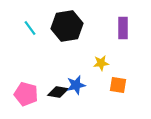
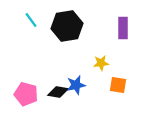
cyan line: moved 1 px right, 8 px up
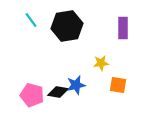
pink pentagon: moved 6 px right, 1 px down
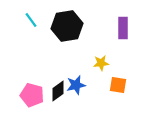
black diamond: moved 1 px up; rotated 45 degrees counterclockwise
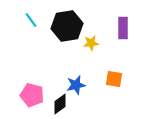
yellow star: moved 10 px left, 20 px up
orange square: moved 4 px left, 6 px up
black diamond: moved 2 px right, 13 px down
